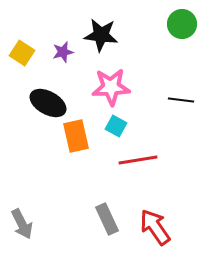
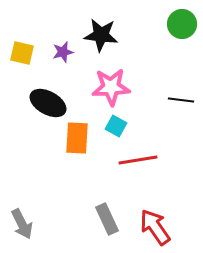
yellow square: rotated 20 degrees counterclockwise
orange rectangle: moved 1 px right, 2 px down; rotated 16 degrees clockwise
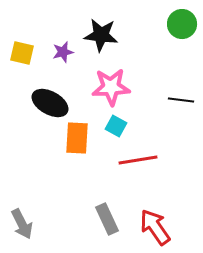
black ellipse: moved 2 px right
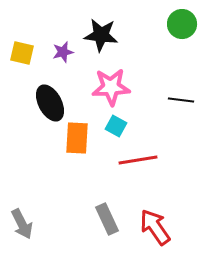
black ellipse: rotated 33 degrees clockwise
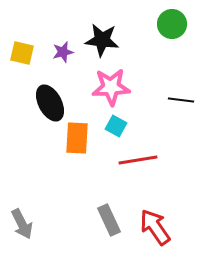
green circle: moved 10 px left
black star: moved 1 px right, 5 px down
gray rectangle: moved 2 px right, 1 px down
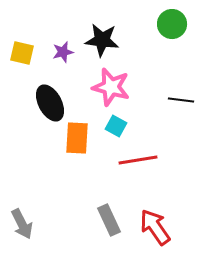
pink star: rotated 18 degrees clockwise
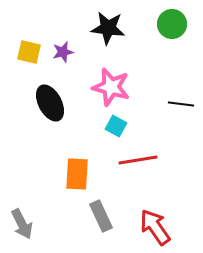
black star: moved 6 px right, 12 px up
yellow square: moved 7 px right, 1 px up
black line: moved 4 px down
orange rectangle: moved 36 px down
gray rectangle: moved 8 px left, 4 px up
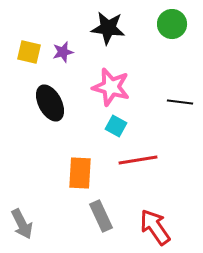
black line: moved 1 px left, 2 px up
orange rectangle: moved 3 px right, 1 px up
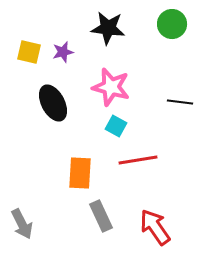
black ellipse: moved 3 px right
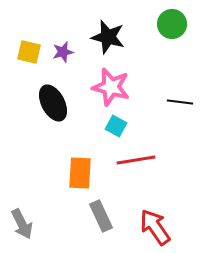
black star: moved 9 px down; rotated 8 degrees clockwise
red line: moved 2 px left
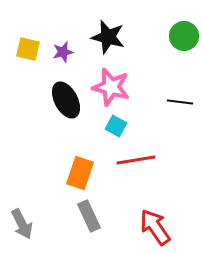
green circle: moved 12 px right, 12 px down
yellow square: moved 1 px left, 3 px up
black ellipse: moved 13 px right, 3 px up
orange rectangle: rotated 16 degrees clockwise
gray rectangle: moved 12 px left
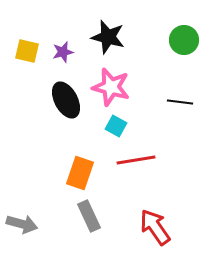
green circle: moved 4 px down
yellow square: moved 1 px left, 2 px down
gray arrow: rotated 48 degrees counterclockwise
